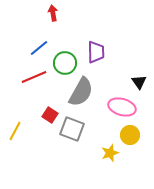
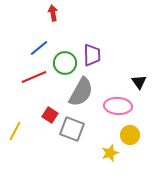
purple trapezoid: moved 4 px left, 3 px down
pink ellipse: moved 4 px left, 1 px up; rotated 12 degrees counterclockwise
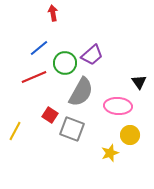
purple trapezoid: rotated 50 degrees clockwise
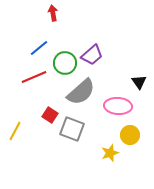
gray semicircle: rotated 20 degrees clockwise
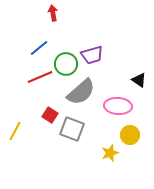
purple trapezoid: rotated 25 degrees clockwise
green circle: moved 1 px right, 1 px down
red line: moved 6 px right
black triangle: moved 2 px up; rotated 21 degrees counterclockwise
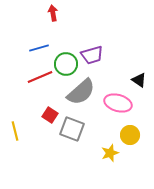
blue line: rotated 24 degrees clockwise
pink ellipse: moved 3 px up; rotated 12 degrees clockwise
yellow line: rotated 42 degrees counterclockwise
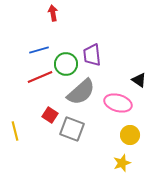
blue line: moved 2 px down
purple trapezoid: rotated 100 degrees clockwise
yellow star: moved 12 px right, 10 px down
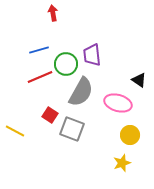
gray semicircle: rotated 20 degrees counterclockwise
yellow line: rotated 48 degrees counterclockwise
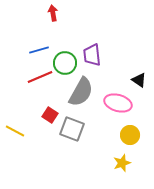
green circle: moved 1 px left, 1 px up
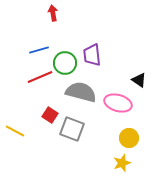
gray semicircle: rotated 104 degrees counterclockwise
yellow circle: moved 1 px left, 3 px down
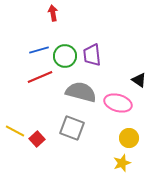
green circle: moved 7 px up
red square: moved 13 px left, 24 px down; rotated 14 degrees clockwise
gray square: moved 1 px up
